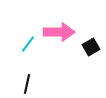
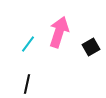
pink arrow: rotated 72 degrees counterclockwise
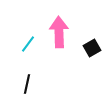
pink arrow: rotated 20 degrees counterclockwise
black square: moved 1 px right, 1 px down
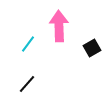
pink arrow: moved 6 px up
black line: rotated 30 degrees clockwise
